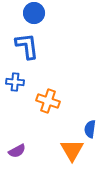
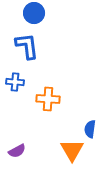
orange cross: moved 2 px up; rotated 15 degrees counterclockwise
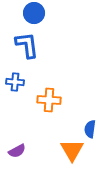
blue L-shape: moved 1 px up
orange cross: moved 1 px right, 1 px down
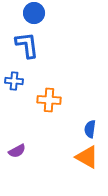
blue cross: moved 1 px left, 1 px up
orange triangle: moved 15 px right, 7 px down; rotated 30 degrees counterclockwise
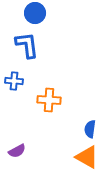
blue circle: moved 1 px right
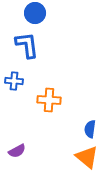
orange triangle: rotated 10 degrees clockwise
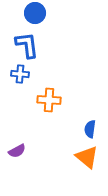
blue cross: moved 6 px right, 7 px up
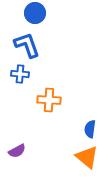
blue L-shape: rotated 12 degrees counterclockwise
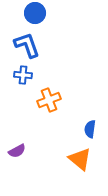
blue cross: moved 3 px right, 1 px down
orange cross: rotated 25 degrees counterclockwise
orange triangle: moved 7 px left, 2 px down
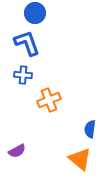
blue L-shape: moved 2 px up
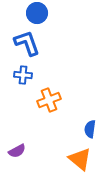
blue circle: moved 2 px right
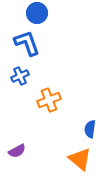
blue cross: moved 3 px left, 1 px down; rotated 30 degrees counterclockwise
